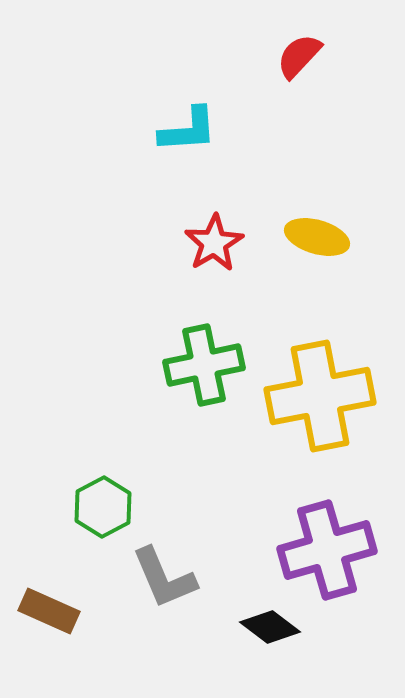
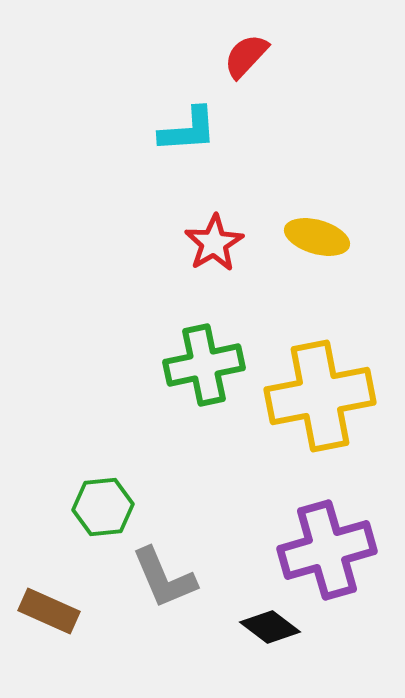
red semicircle: moved 53 px left
green hexagon: rotated 22 degrees clockwise
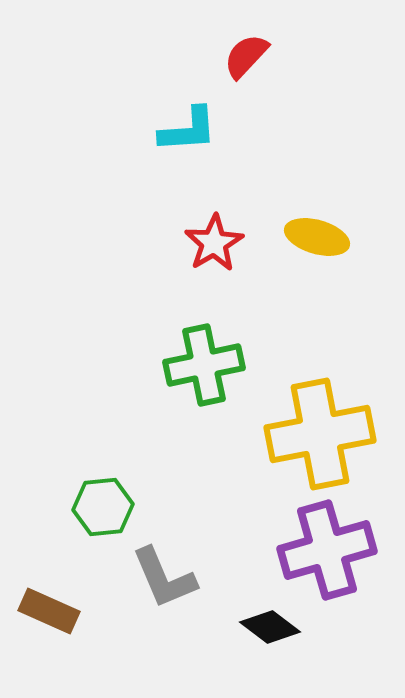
yellow cross: moved 38 px down
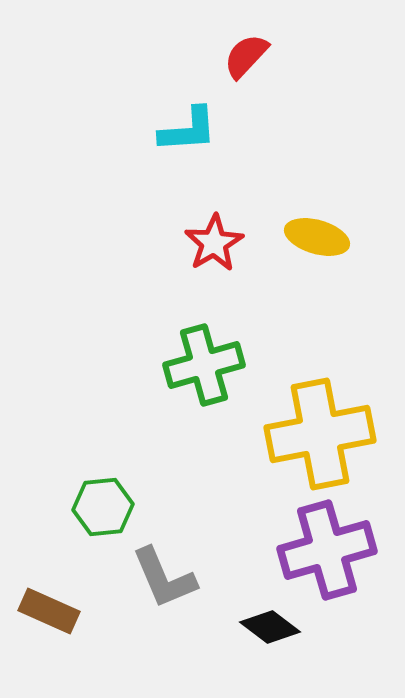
green cross: rotated 4 degrees counterclockwise
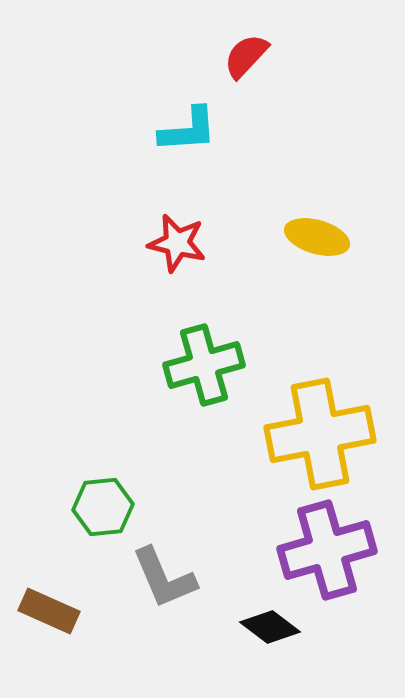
red star: moved 37 px left; rotated 28 degrees counterclockwise
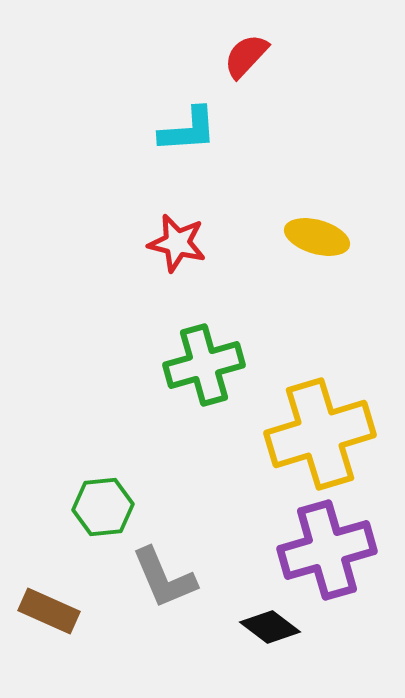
yellow cross: rotated 6 degrees counterclockwise
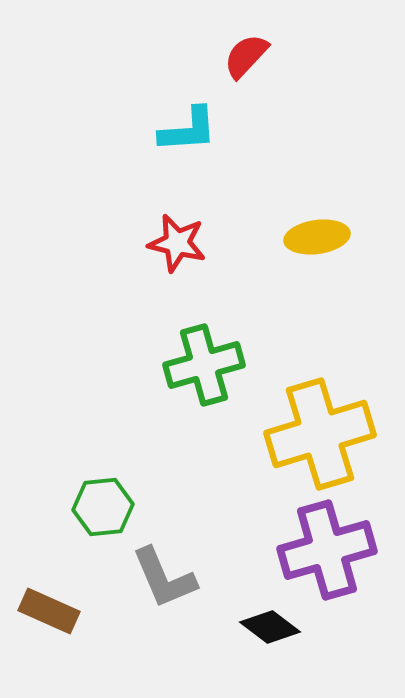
yellow ellipse: rotated 24 degrees counterclockwise
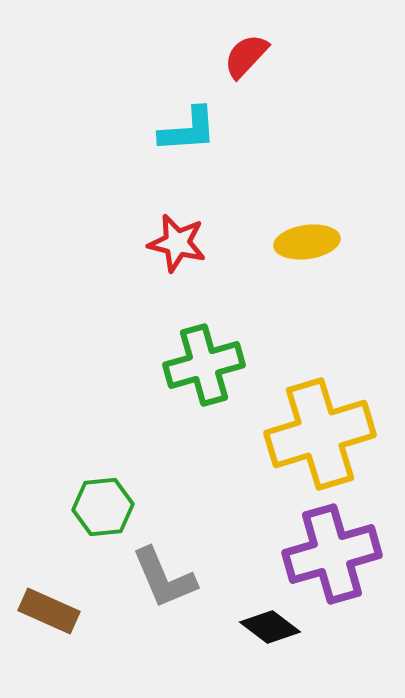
yellow ellipse: moved 10 px left, 5 px down
purple cross: moved 5 px right, 4 px down
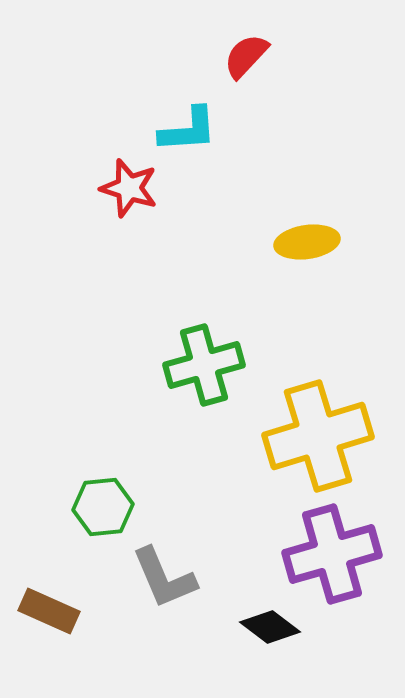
red star: moved 48 px left, 55 px up; rotated 4 degrees clockwise
yellow cross: moved 2 px left, 2 px down
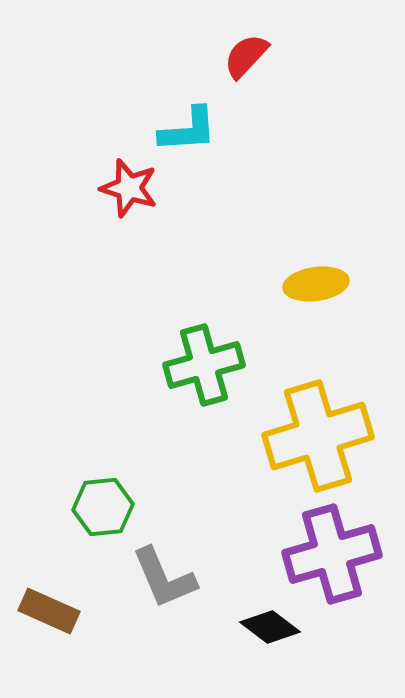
yellow ellipse: moved 9 px right, 42 px down
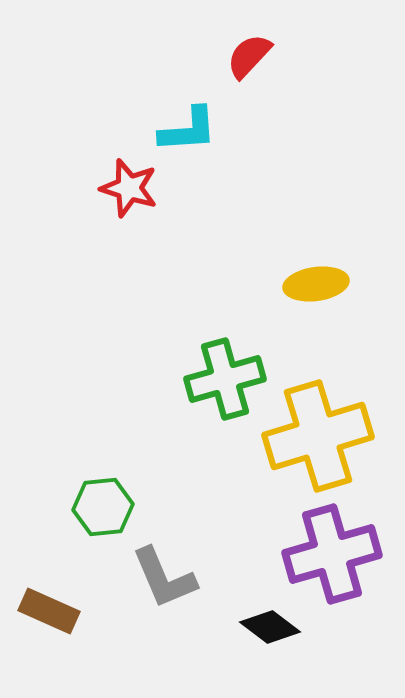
red semicircle: moved 3 px right
green cross: moved 21 px right, 14 px down
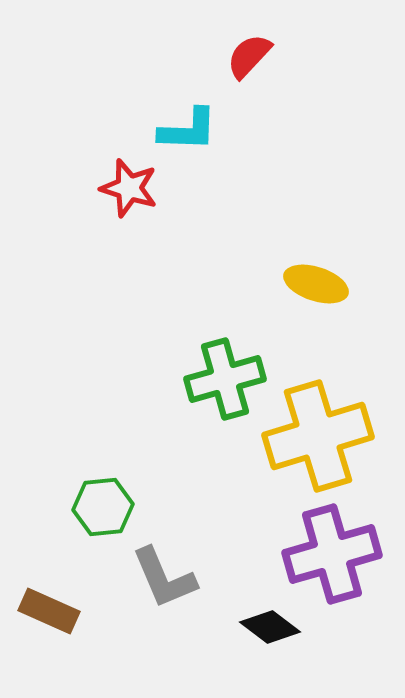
cyan L-shape: rotated 6 degrees clockwise
yellow ellipse: rotated 26 degrees clockwise
